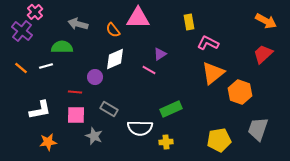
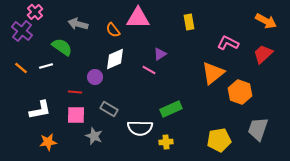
pink L-shape: moved 20 px right
green semicircle: rotated 35 degrees clockwise
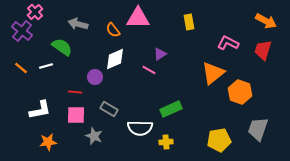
red trapezoid: moved 4 px up; rotated 30 degrees counterclockwise
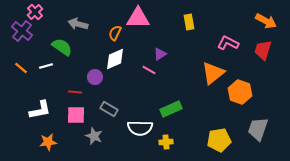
orange semicircle: moved 2 px right, 3 px down; rotated 63 degrees clockwise
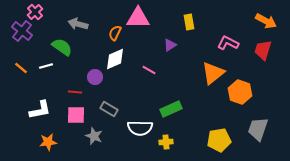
purple triangle: moved 10 px right, 9 px up
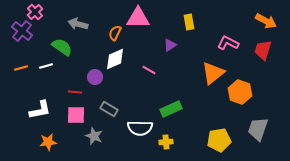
orange line: rotated 56 degrees counterclockwise
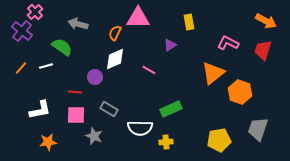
orange line: rotated 32 degrees counterclockwise
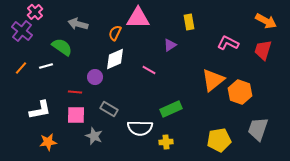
orange triangle: moved 7 px down
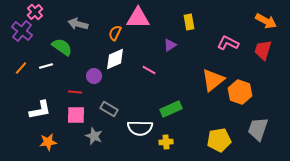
purple circle: moved 1 px left, 1 px up
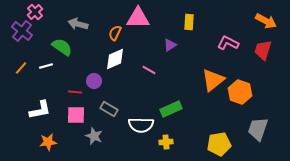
yellow rectangle: rotated 14 degrees clockwise
purple circle: moved 5 px down
white semicircle: moved 1 px right, 3 px up
yellow pentagon: moved 4 px down
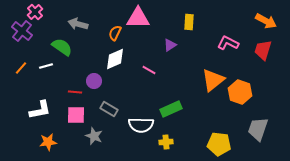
yellow pentagon: rotated 15 degrees clockwise
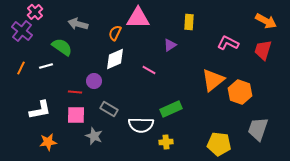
orange line: rotated 16 degrees counterclockwise
